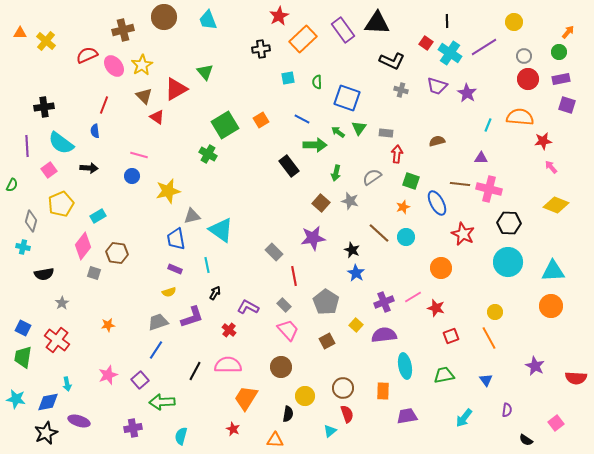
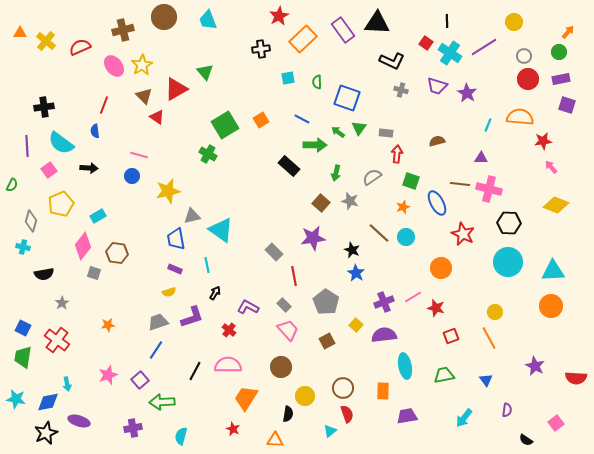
red semicircle at (87, 55): moved 7 px left, 8 px up
black rectangle at (289, 166): rotated 10 degrees counterclockwise
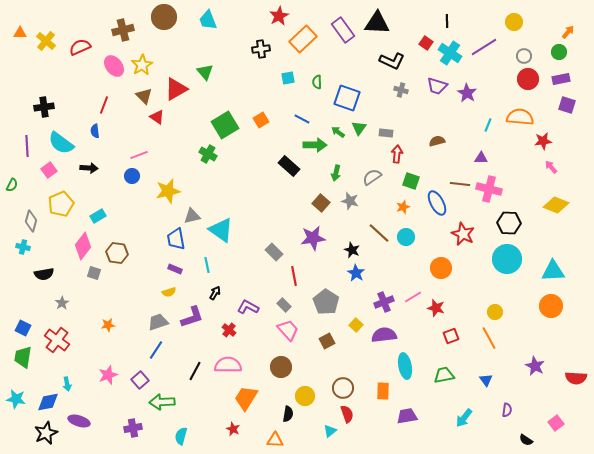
pink line at (139, 155): rotated 36 degrees counterclockwise
cyan circle at (508, 262): moved 1 px left, 3 px up
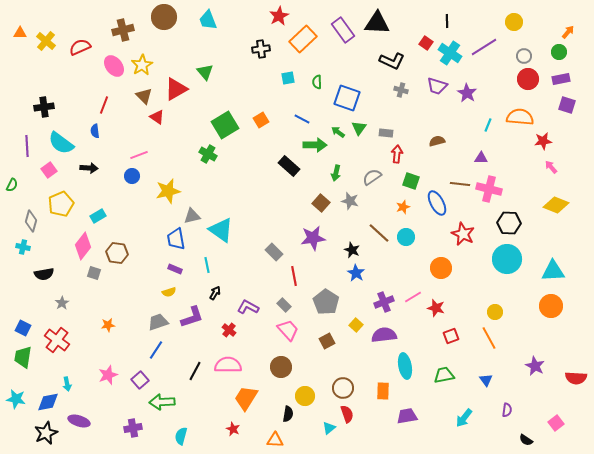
cyan triangle at (330, 431): moved 1 px left, 3 px up
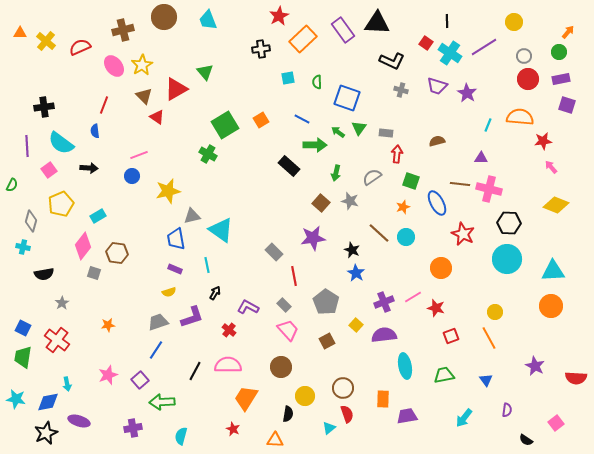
orange rectangle at (383, 391): moved 8 px down
